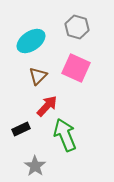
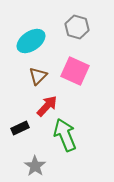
pink square: moved 1 px left, 3 px down
black rectangle: moved 1 px left, 1 px up
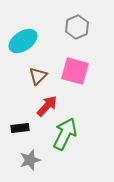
gray hexagon: rotated 20 degrees clockwise
cyan ellipse: moved 8 px left
pink square: rotated 8 degrees counterclockwise
black rectangle: rotated 18 degrees clockwise
green arrow: moved 1 px up; rotated 48 degrees clockwise
gray star: moved 5 px left, 6 px up; rotated 20 degrees clockwise
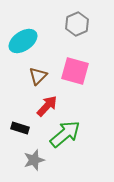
gray hexagon: moved 3 px up
black rectangle: rotated 24 degrees clockwise
green arrow: rotated 24 degrees clockwise
gray star: moved 4 px right
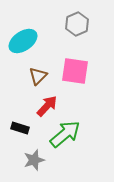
pink square: rotated 8 degrees counterclockwise
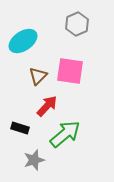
pink square: moved 5 px left
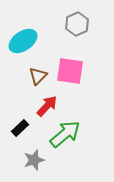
black rectangle: rotated 60 degrees counterclockwise
